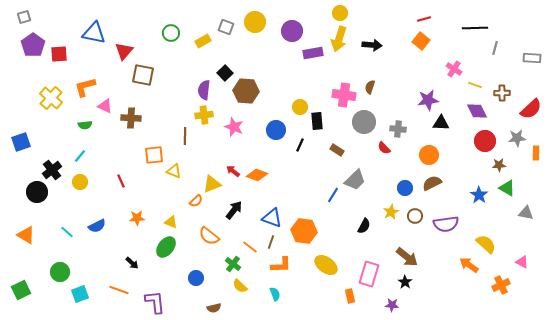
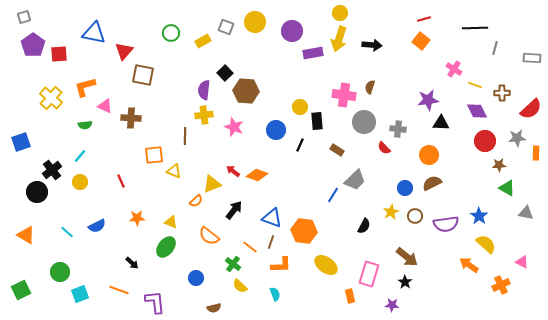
blue star at (479, 195): moved 21 px down
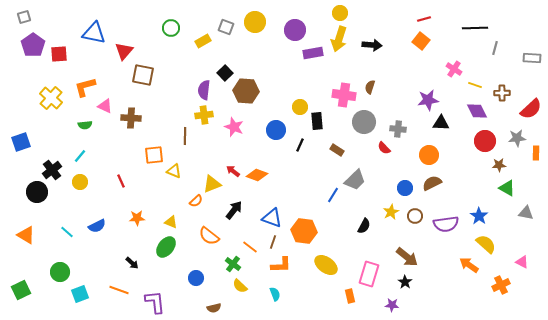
purple circle at (292, 31): moved 3 px right, 1 px up
green circle at (171, 33): moved 5 px up
brown line at (271, 242): moved 2 px right
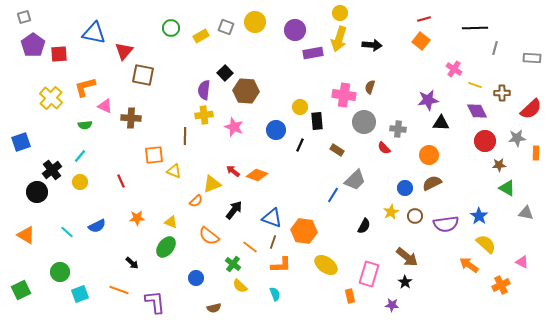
yellow rectangle at (203, 41): moved 2 px left, 5 px up
